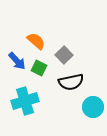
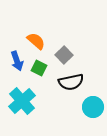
blue arrow: rotated 24 degrees clockwise
cyan cross: moved 3 px left; rotated 24 degrees counterclockwise
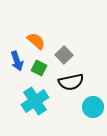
cyan cross: moved 13 px right; rotated 8 degrees clockwise
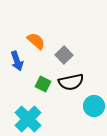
green square: moved 4 px right, 16 px down
cyan cross: moved 7 px left, 18 px down; rotated 12 degrees counterclockwise
cyan circle: moved 1 px right, 1 px up
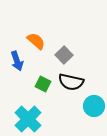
black semicircle: rotated 25 degrees clockwise
